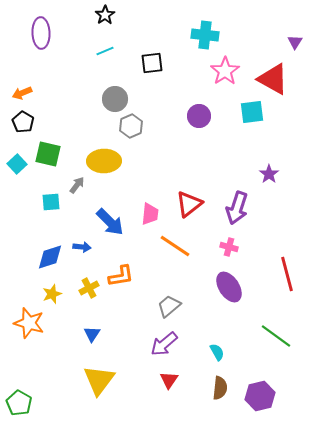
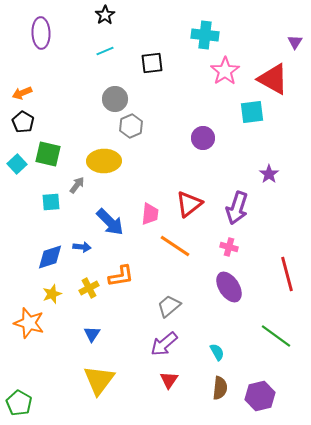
purple circle at (199, 116): moved 4 px right, 22 px down
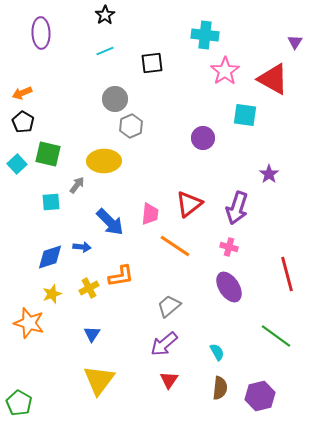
cyan square at (252, 112): moved 7 px left, 3 px down; rotated 15 degrees clockwise
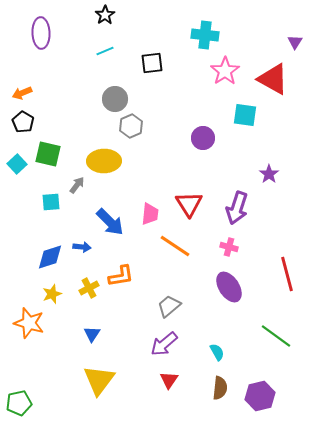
red triangle at (189, 204): rotated 24 degrees counterclockwise
green pentagon at (19, 403): rotated 30 degrees clockwise
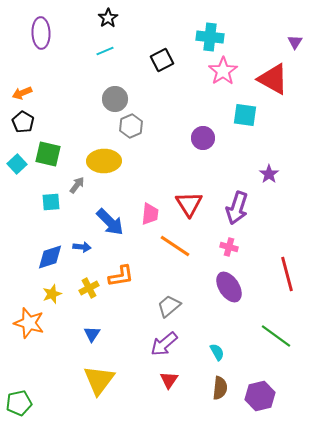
black star at (105, 15): moved 3 px right, 3 px down
cyan cross at (205, 35): moved 5 px right, 2 px down
black square at (152, 63): moved 10 px right, 3 px up; rotated 20 degrees counterclockwise
pink star at (225, 71): moved 2 px left
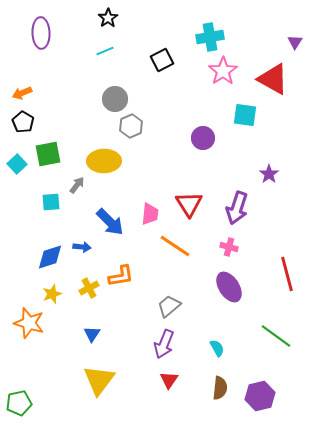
cyan cross at (210, 37): rotated 16 degrees counterclockwise
green square at (48, 154): rotated 24 degrees counterclockwise
purple arrow at (164, 344): rotated 28 degrees counterclockwise
cyan semicircle at (217, 352): moved 4 px up
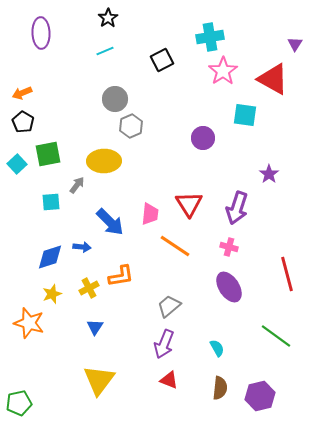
purple triangle at (295, 42): moved 2 px down
blue triangle at (92, 334): moved 3 px right, 7 px up
red triangle at (169, 380): rotated 42 degrees counterclockwise
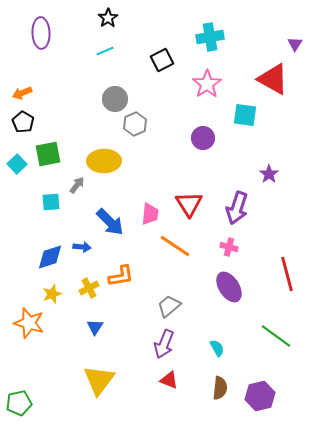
pink star at (223, 71): moved 16 px left, 13 px down
gray hexagon at (131, 126): moved 4 px right, 2 px up
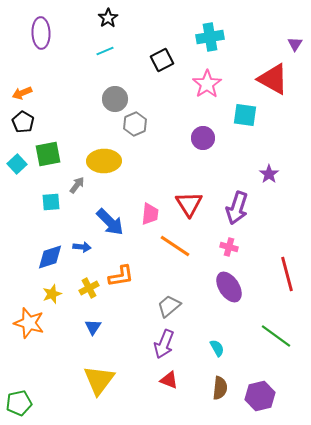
blue triangle at (95, 327): moved 2 px left
